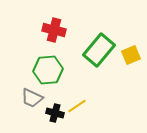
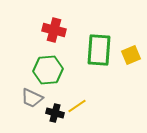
green rectangle: rotated 36 degrees counterclockwise
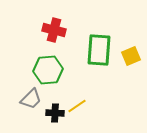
yellow square: moved 1 px down
gray trapezoid: moved 1 px left, 1 px down; rotated 70 degrees counterclockwise
black cross: rotated 12 degrees counterclockwise
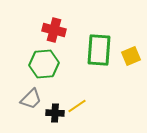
green hexagon: moved 4 px left, 6 px up
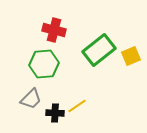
green rectangle: rotated 48 degrees clockwise
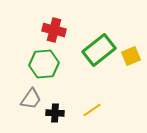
gray trapezoid: rotated 10 degrees counterclockwise
yellow line: moved 15 px right, 4 px down
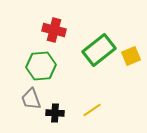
green hexagon: moved 3 px left, 2 px down
gray trapezoid: rotated 125 degrees clockwise
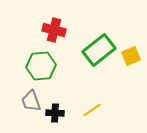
gray trapezoid: moved 2 px down
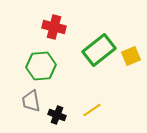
red cross: moved 3 px up
gray trapezoid: rotated 10 degrees clockwise
black cross: moved 2 px right, 2 px down; rotated 18 degrees clockwise
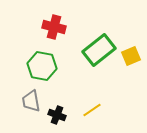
green hexagon: moved 1 px right; rotated 16 degrees clockwise
